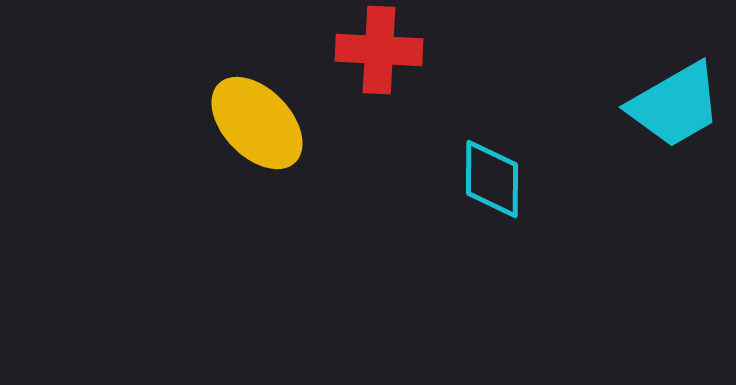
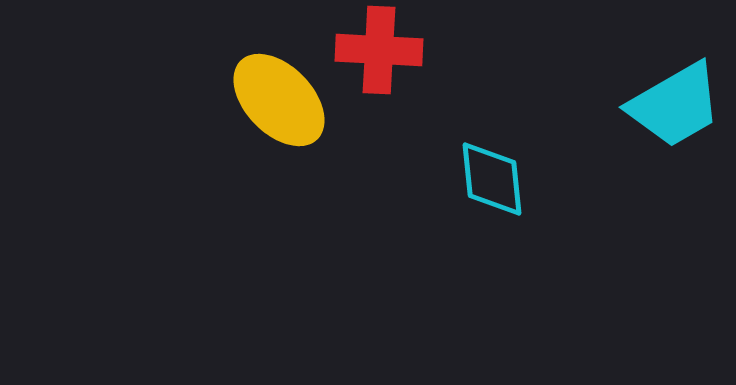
yellow ellipse: moved 22 px right, 23 px up
cyan diamond: rotated 6 degrees counterclockwise
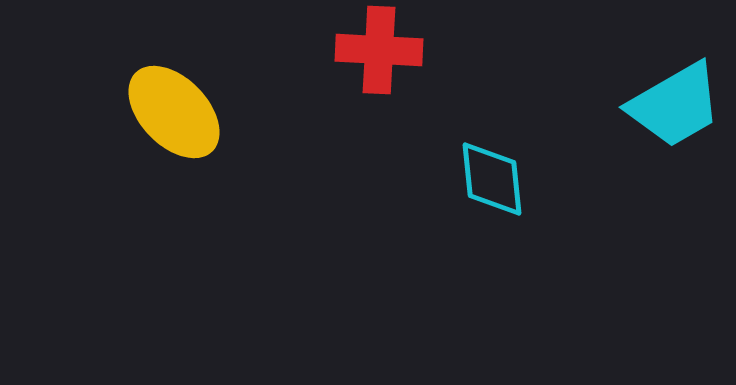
yellow ellipse: moved 105 px left, 12 px down
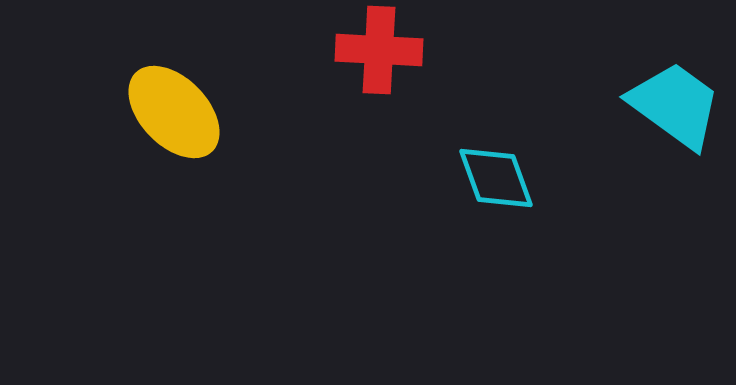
cyan trapezoid: rotated 114 degrees counterclockwise
cyan diamond: moved 4 px right, 1 px up; rotated 14 degrees counterclockwise
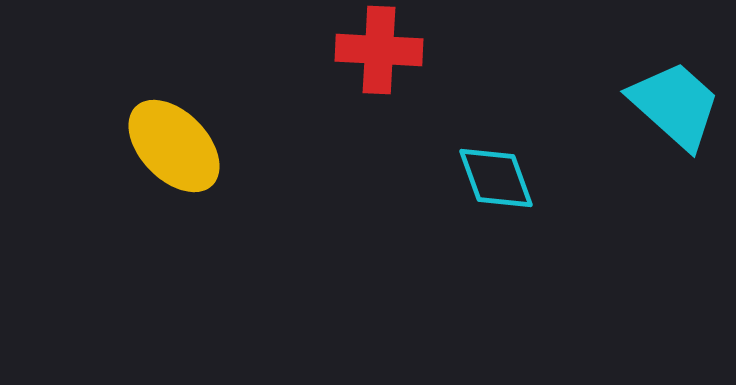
cyan trapezoid: rotated 6 degrees clockwise
yellow ellipse: moved 34 px down
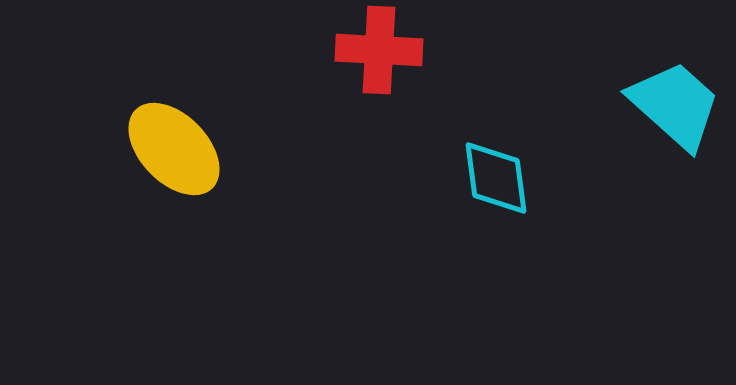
yellow ellipse: moved 3 px down
cyan diamond: rotated 12 degrees clockwise
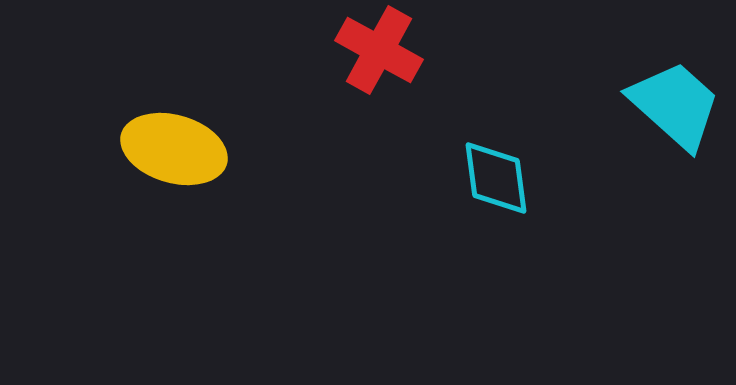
red cross: rotated 26 degrees clockwise
yellow ellipse: rotated 30 degrees counterclockwise
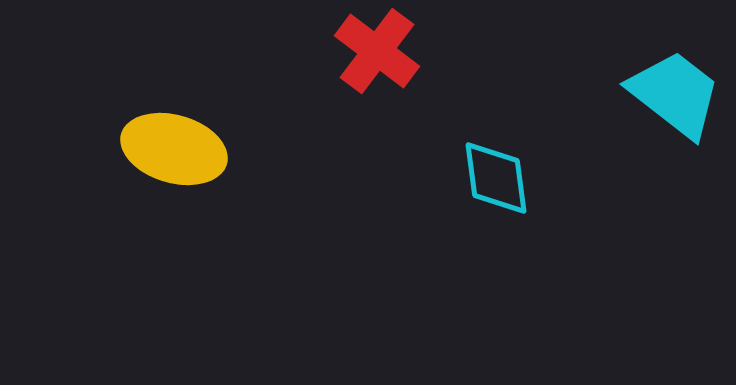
red cross: moved 2 px left, 1 px down; rotated 8 degrees clockwise
cyan trapezoid: moved 11 px up; rotated 4 degrees counterclockwise
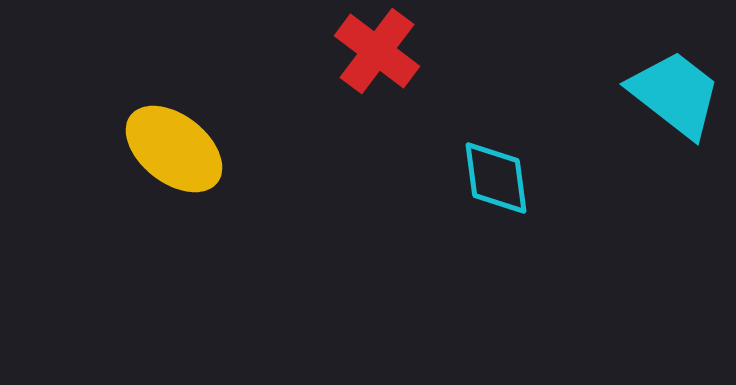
yellow ellipse: rotated 22 degrees clockwise
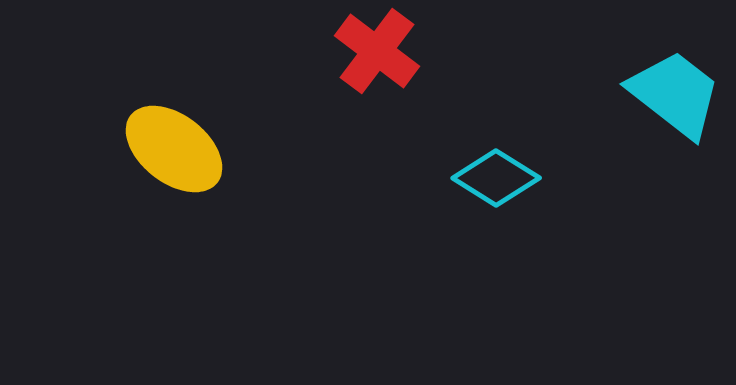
cyan diamond: rotated 50 degrees counterclockwise
